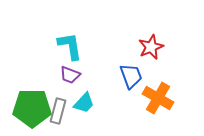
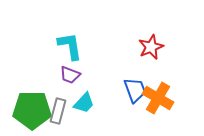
blue trapezoid: moved 4 px right, 14 px down
green pentagon: moved 2 px down
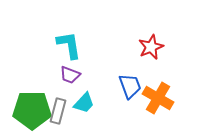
cyan L-shape: moved 1 px left, 1 px up
blue trapezoid: moved 5 px left, 4 px up
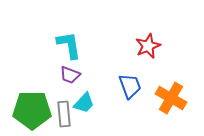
red star: moved 3 px left, 1 px up
orange cross: moved 13 px right
gray rectangle: moved 6 px right, 3 px down; rotated 20 degrees counterclockwise
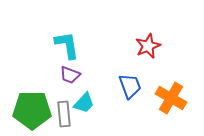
cyan L-shape: moved 2 px left
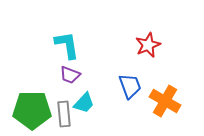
red star: moved 1 px up
orange cross: moved 6 px left, 3 px down
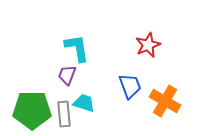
cyan L-shape: moved 10 px right, 3 px down
purple trapezoid: moved 3 px left; rotated 90 degrees clockwise
cyan trapezoid: rotated 115 degrees counterclockwise
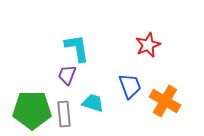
cyan trapezoid: moved 9 px right
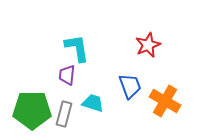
purple trapezoid: rotated 15 degrees counterclockwise
gray rectangle: rotated 20 degrees clockwise
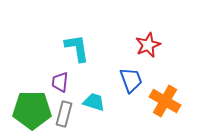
purple trapezoid: moved 7 px left, 7 px down
blue trapezoid: moved 1 px right, 6 px up
cyan trapezoid: moved 1 px right, 1 px up
